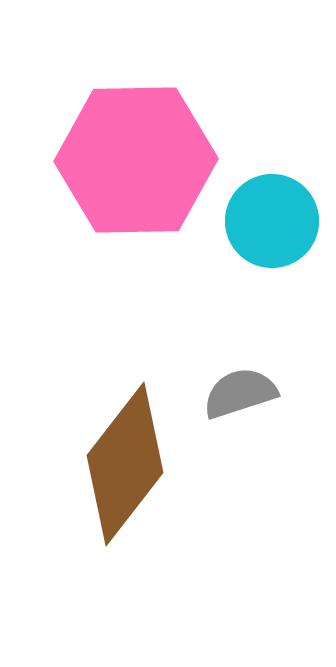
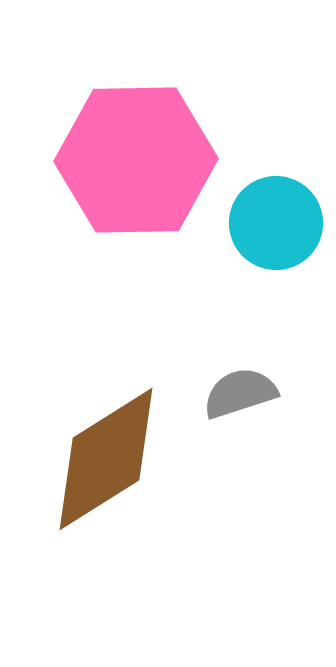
cyan circle: moved 4 px right, 2 px down
brown diamond: moved 19 px left, 5 px up; rotated 20 degrees clockwise
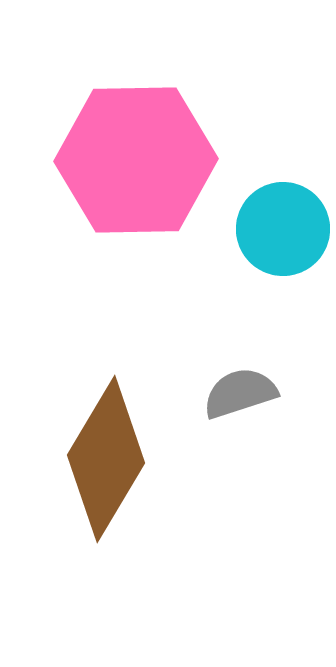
cyan circle: moved 7 px right, 6 px down
brown diamond: rotated 27 degrees counterclockwise
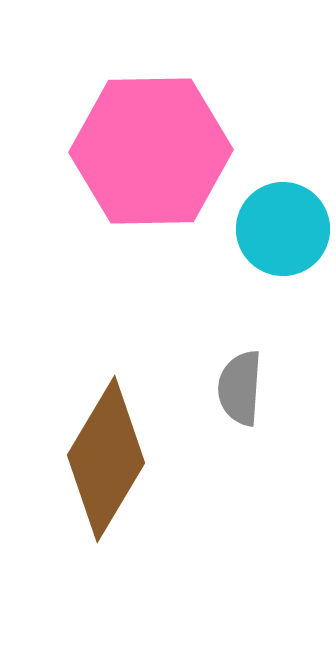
pink hexagon: moved 15 px right, 9 px up
gray semicircle: moved 5 px up; rotated 68 degrees counterclockwise
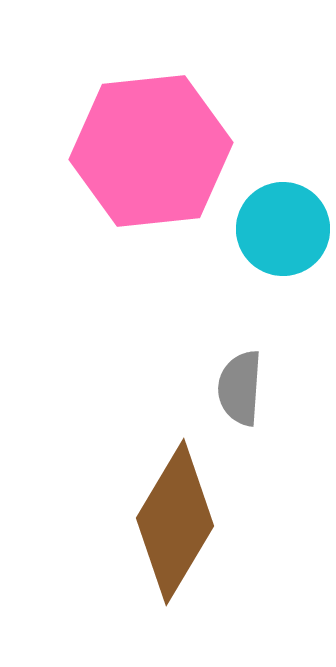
pink hexagon: rotated 5 degrees counterclockwise
brown diamond: moved 69 px right, 63 px down
